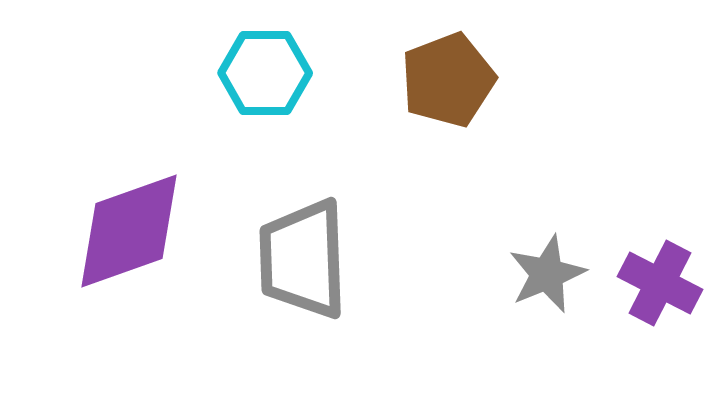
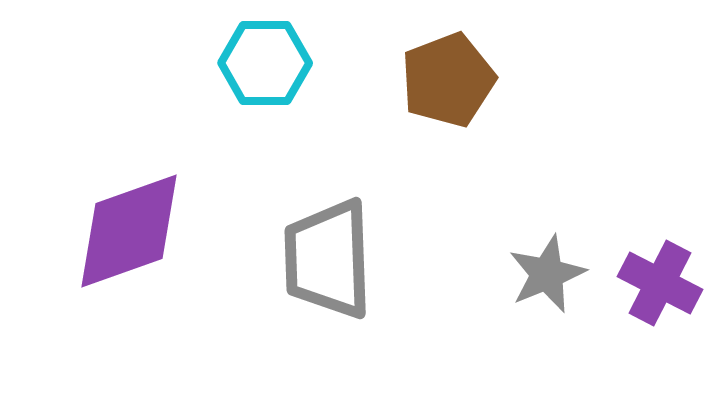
cyan hexagon: moved 10 px up
gray trapezoid: moved 25 px right
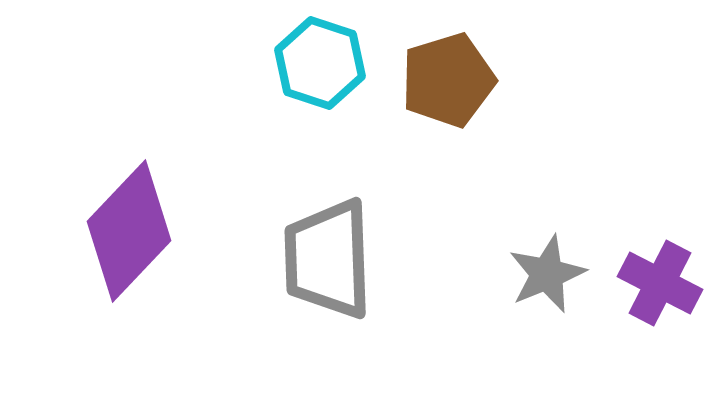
cyan hexagon: moved 55 px right; rotated 18 degrees clockwise
brown pentagon: rotated 4 degrees clockwise
purple diamond: rotated 27 degrees counterclockwise
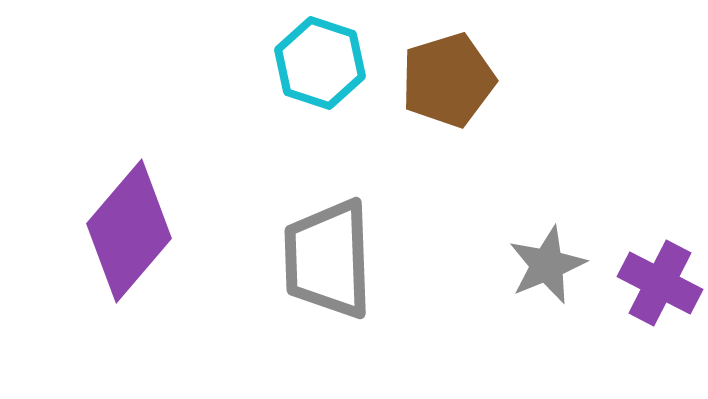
purple diamond: rotated 3 degrees counterclockwise
gray star: moved 9 px up
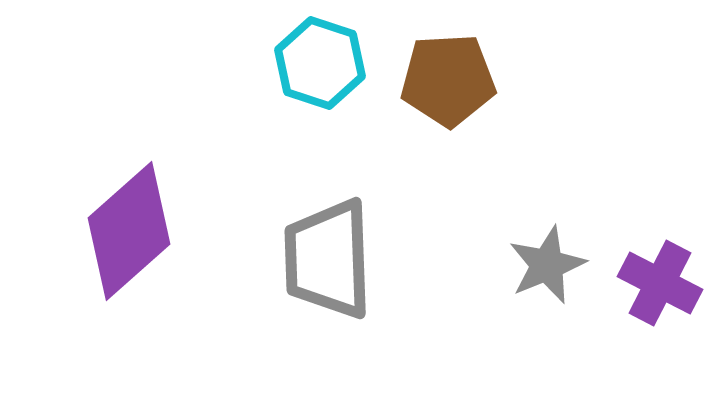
brown pentagon: rotated 14 degrees clockwise
purple diamond: rotated 8 degrees clockwise
